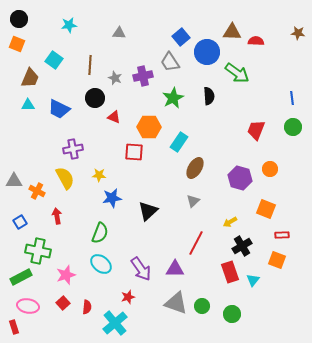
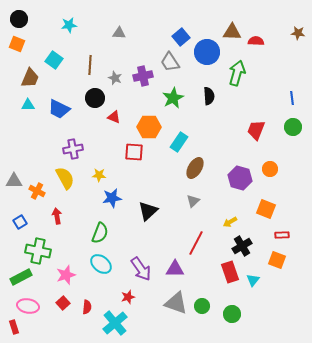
green arrow at (237, 73): rotated 110 degrees counterclockwise
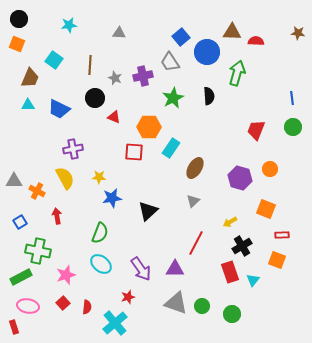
cyan rectangle at (179, 142): moved 8 px left, 6 px down
yellow star at (99, 175): moved 2 px down
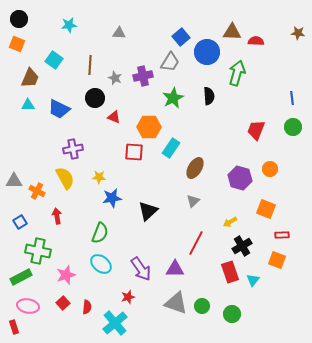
gray trapezoid at (170, 62): rotated 115 degrees counterclockwise
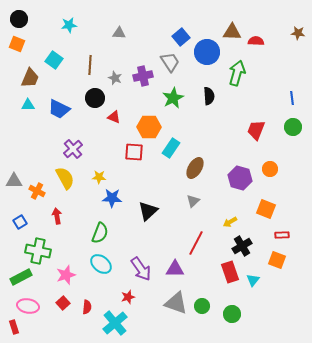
gray trapezoid at (170, 62): rotated 65 degrees counterclockwise
purple cross at (73, 149): rotated 30 degrees counterclockwise
blue star at (112, 198): rotated 12 degrees clockwise
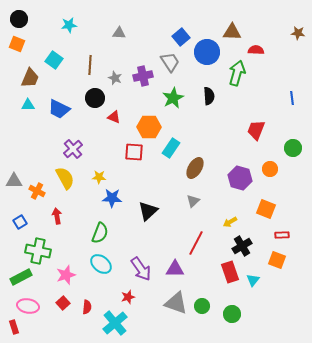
red semicircle at (256, 41): moved 9 px down
green circle at (293, 127): moved 21 px down
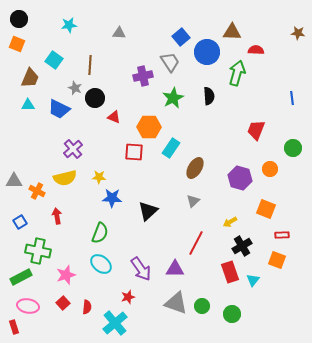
gray star at (115, 78): moved 40 px left, 10 px down
yellow semicircle at (65, 178): rotated 105 degrees clockwise
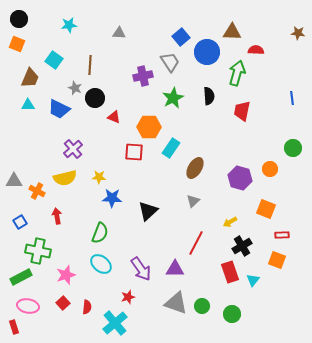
red trapezoid at (256, 130): moved 14 px left, 19 px up; rotated 10 degrees counterclockwise
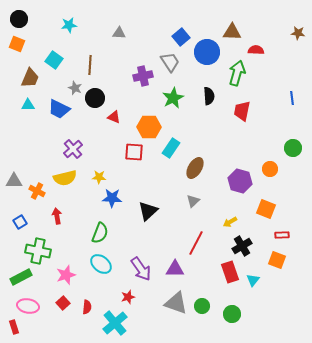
purple hexagon at (240, 178): moved 3 px down
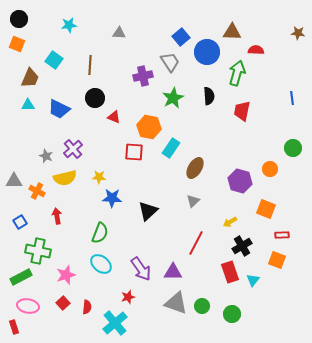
gray star at (75, 88): moved 29 px left, 68 px down
orange hexagon at (149, 127): rotated 10 degrees clockwise
purple triangle at (175, 269): moved 2 px left, 3 px down
